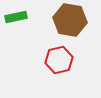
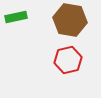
red hexagon: moved 9 px right
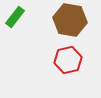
green rectangle: moved 1 px left; rotated 40 degrees counterclockwise
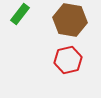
green rectangle: moved 5 px right, 3 px up
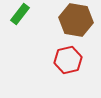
brown hexagon: moved 6 px right
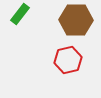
brown hexagon: rotated 8 degrees counterclockwise
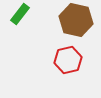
brown hexagon: rotated 12 degrees clockwise
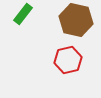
green rectangle: moved 3 px right
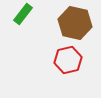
brown hexagon: moved 1 px left, 3 px down
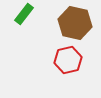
green rectangle: moved 1 px right
